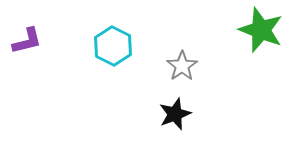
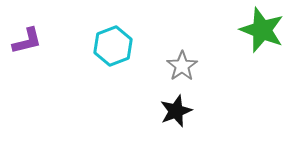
green star: moved 1 px right
cyan hexagon: rotated 12 degrees clockwise
black star: moved 1 px right, 3 px up
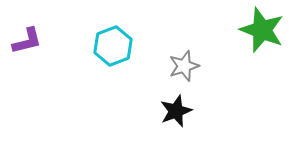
gray star: moved 2 px right; rotated 16 degrees clockwise
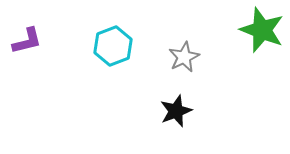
gray star: moved 9 px up; rotated 8 degrees counterclockwise
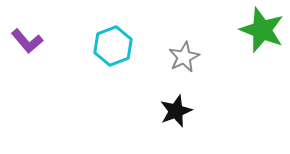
purple L-shape: rotated 64 degrees clockwise
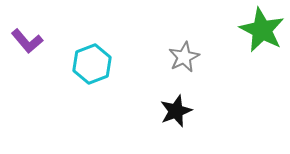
green star: rotated 6 degrees clockwise
cyan hexagon: moved 21 px left, 18 px down
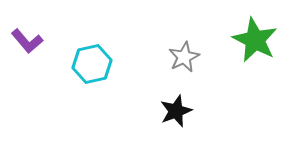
green star: moved 7 px left, 10 px down
cyan hexagon: rotated 9 degrees clockwise
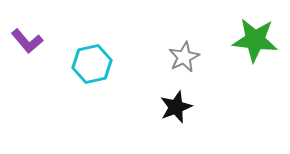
green star: rotated 21 degrees counterclockwise
black star: moved 4 px up
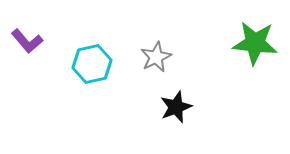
green star: moved 3 px down
gray star: moved 28 px left
